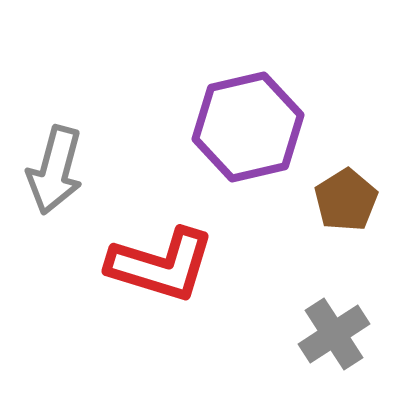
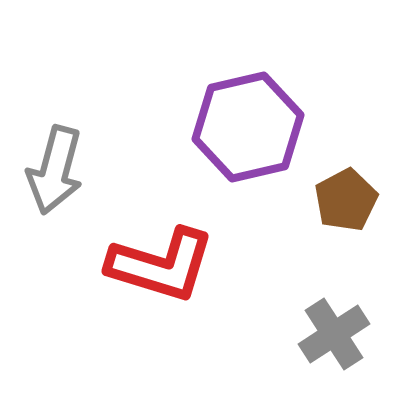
brown pentagon: rotated 4 degrees clockwise
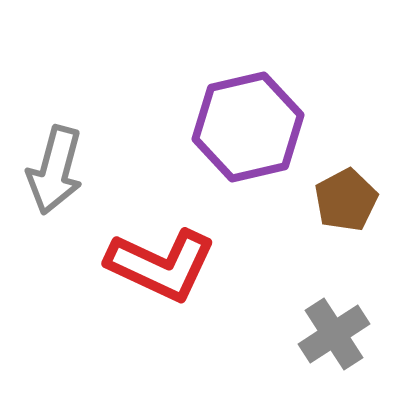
red L-shape: rotated 8 degrees clockwise
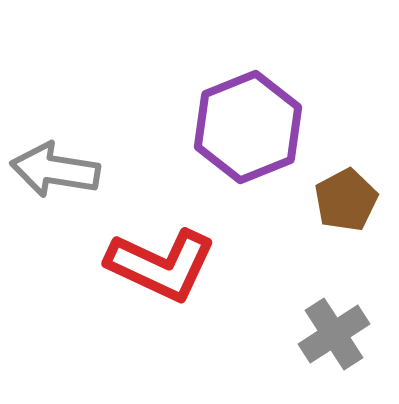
purple hexagon: rotated 9 degrees counterclockwise
gray arrow: rotated 84 degrees clockwise
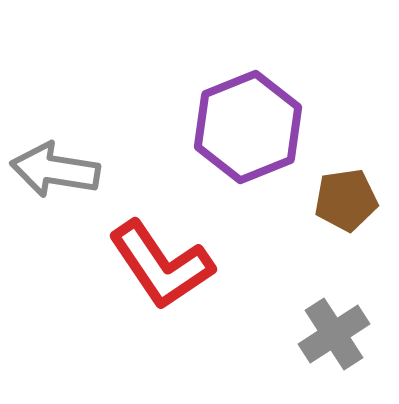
brown pentagon: rotated 20 degrees clockwise
red L-shape: rotated 31 degrees clockwise
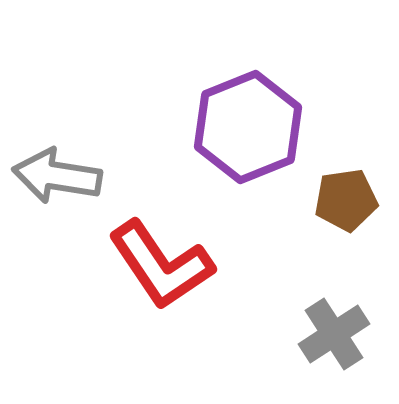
gray arrow: moved 2 px right, 6 px down
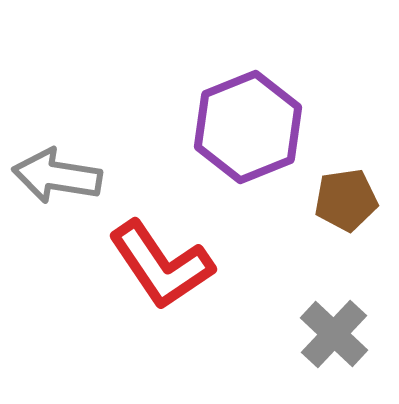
gray cross: rotated 14 degrees counterclockwise
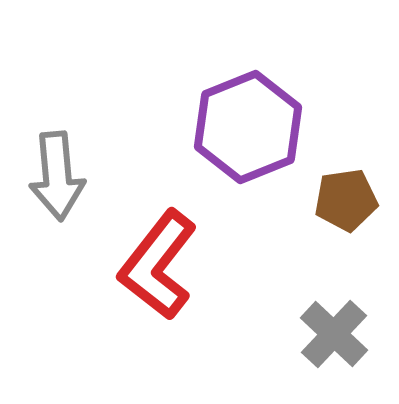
gray arrow: rotated 104 degrees counterclockwise
red L-shape: moved 3 px left; rotated 72 degrees clockwise
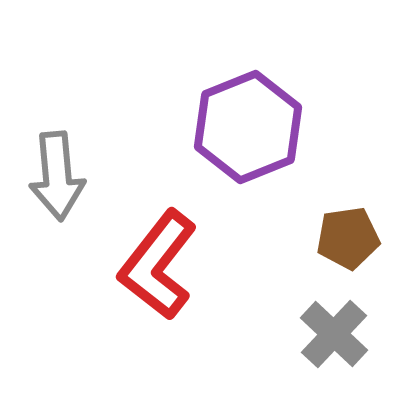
brown pentagon: moved 2 px right, 38 px down
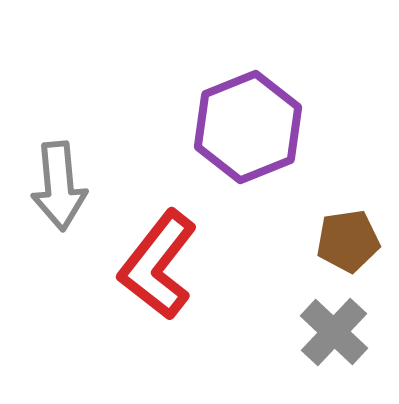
gray arrow: moved 2 px right, 10 px down
brown pentagon: moved 3 px down
gray cross: moved 2 px up
